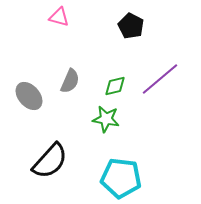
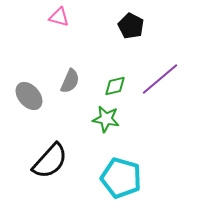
cyan pentagon: rotated 9 degrees clockwise
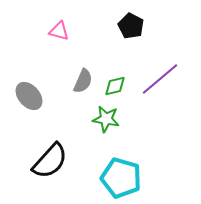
pink triangle: moved 14 px down
gray semicircle: moved 13 px right
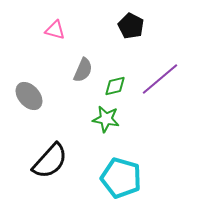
pink triangle: moved 4 px left, 1 px up
gray semicircle: moved 11 px up
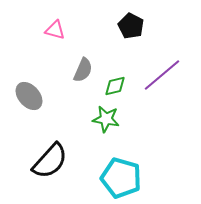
purple line: moved 2 px right, 4 px up
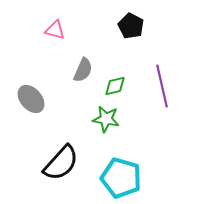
purple line: moved 11 px down; rotated 63 degrees counterclockwise
gray ellipse: moved 2 px right, 3 px down
black semicircle: moved 11 px right, 2 px down
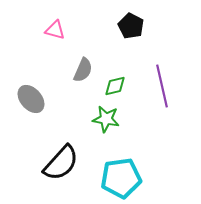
cyan pentagon: rotated 24 degrees counterclockwise
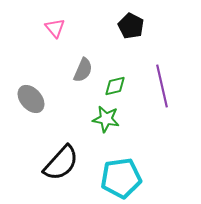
pink triangle: moved 2 px up; rotated 35 degrees clockwise
